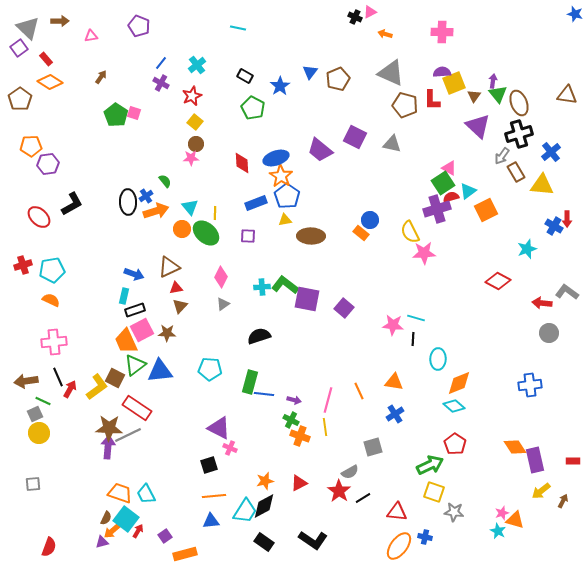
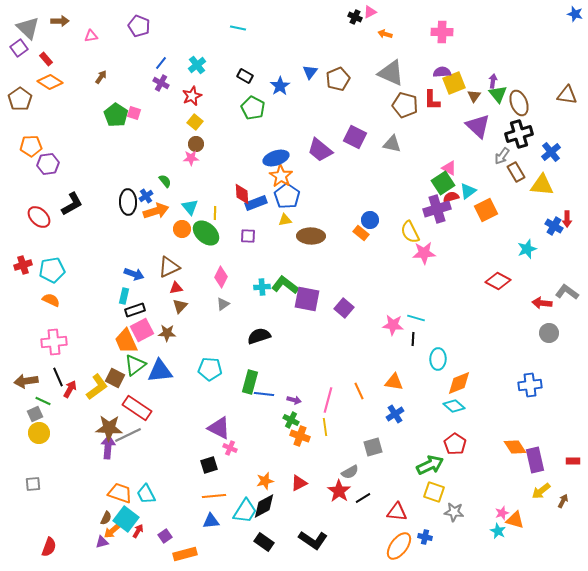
red diamond at (242, 163): moved 31 px down
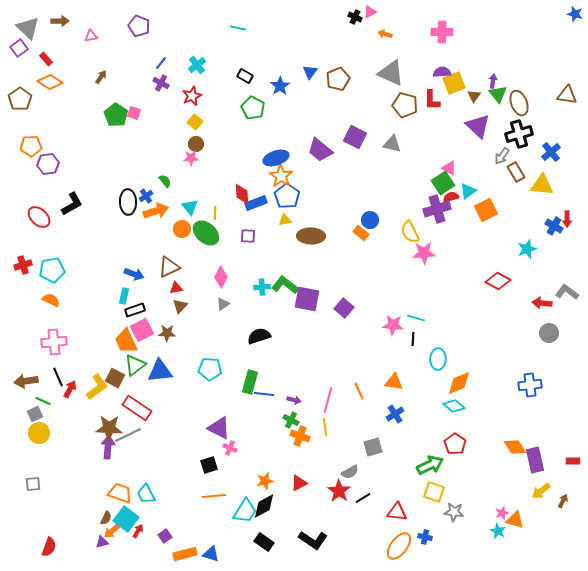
blue triangle at (211, 521): moved 33 px down; rotated 24 degrees clockwise
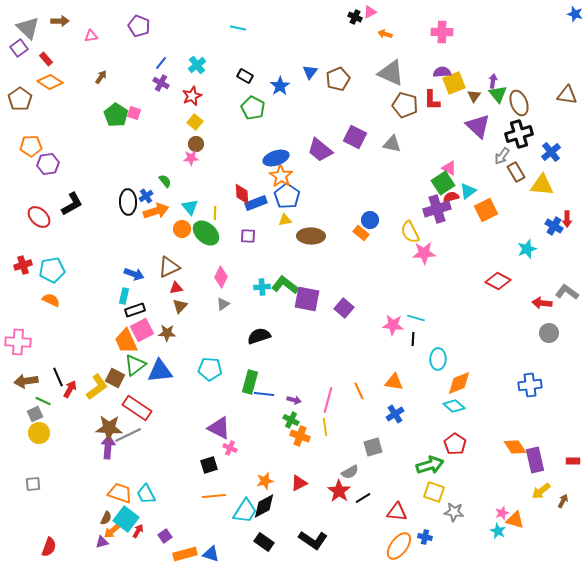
pink cross at (54, 342): moved 36 px left; rotated 10 degrees clockwise
green arrow at (430, 465): rotated 8 degrees clockwise
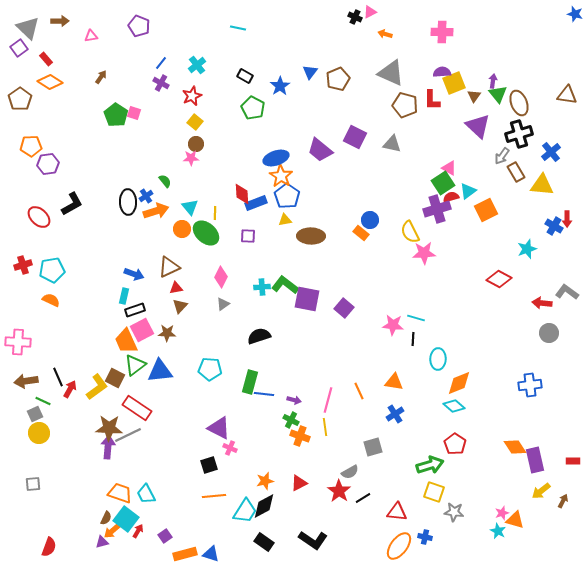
red diamond at (498, 281): moved 1 px right, 2 px up
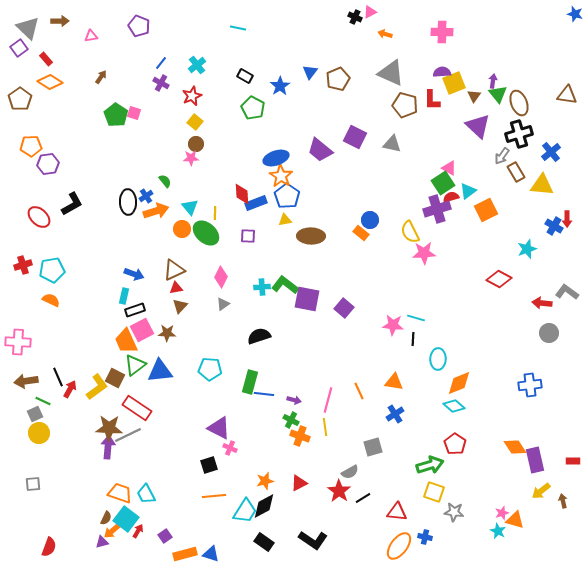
brown triangle at (169, 267): moved 5 px right, 3 px down
brown arrow at (563, 501): rotated 40 degrees counterclockwise
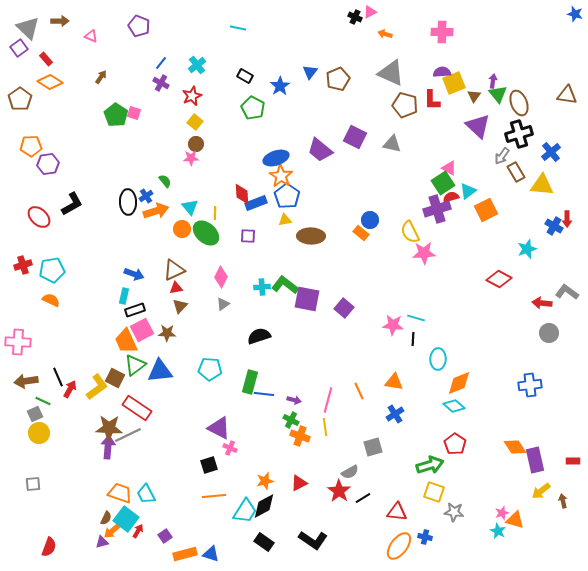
pink triangle at (91, 36): rotated 32 degrees clockwise
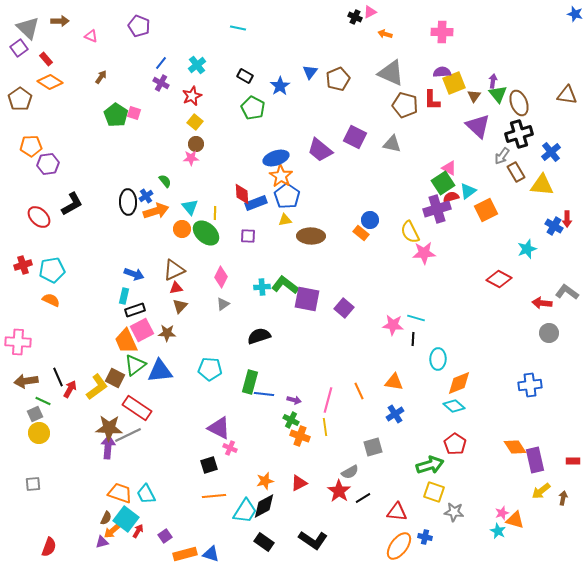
brown arrow at (563, 501): moved 3 px up; rotated 24 degrees clockwise
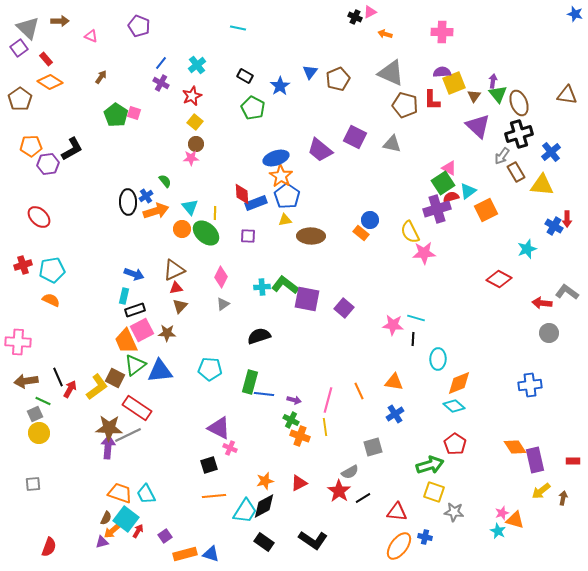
black L-shape at (72, 204): moved 55 px up
